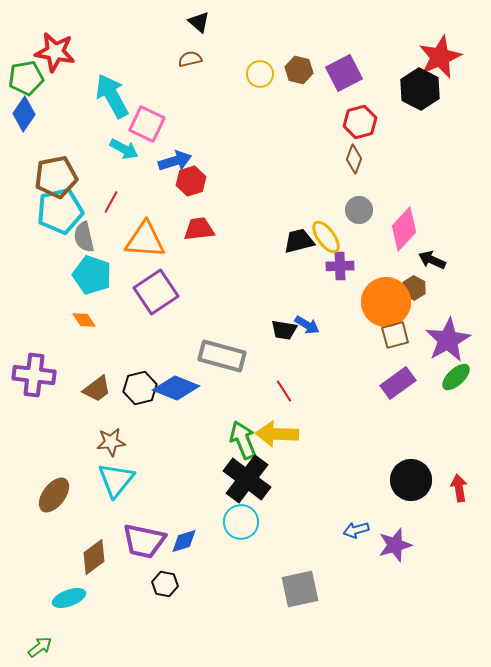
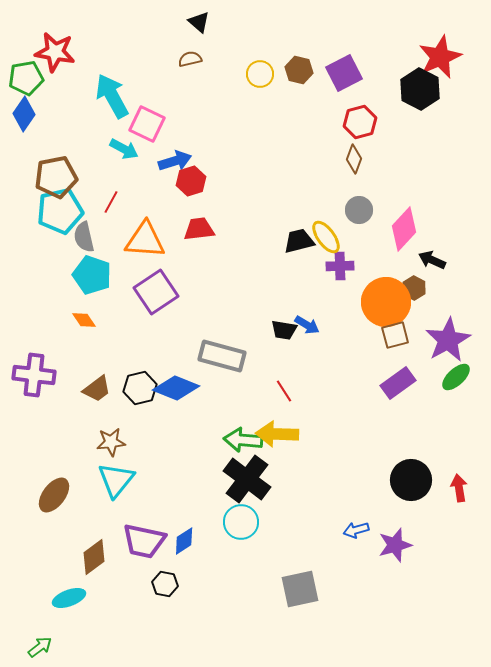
green arrow at (243, 440): rotated 63 degrees counterclockwise
blue diamond at (184, 541): rotated 16 degrees counterclockwise
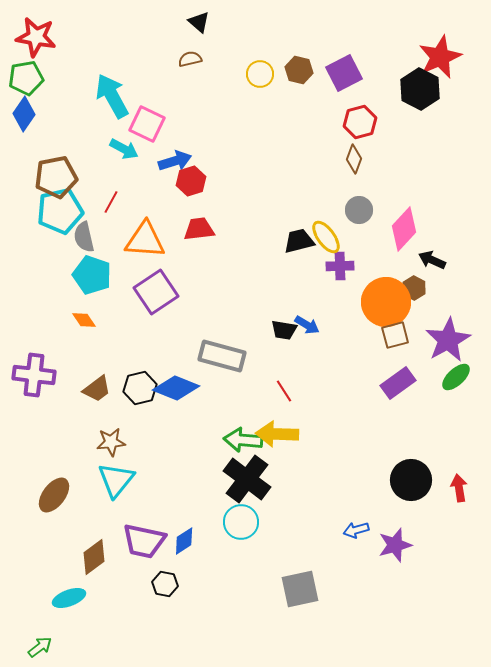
red star at (55, 52): moved 19 px left, 15 px up
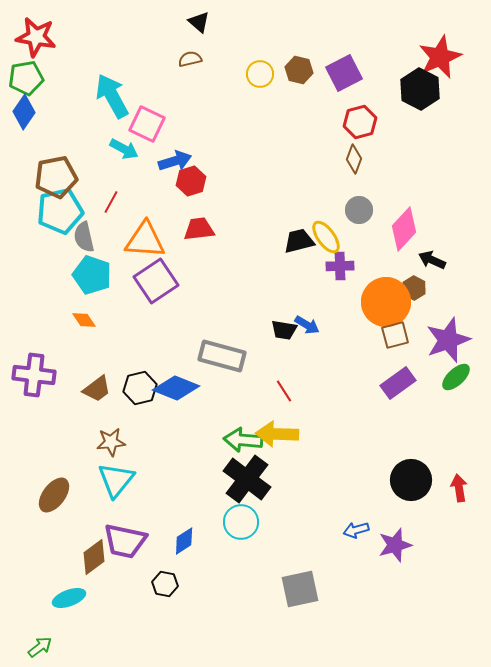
blue diamond at (24, 114): moved 2 px up
purple square at (156, 292): moved 11 px up
purple star at (448, 340): rotated 9 degrees clockwise
purple trapezoid at (144, 541): moved 19 px left
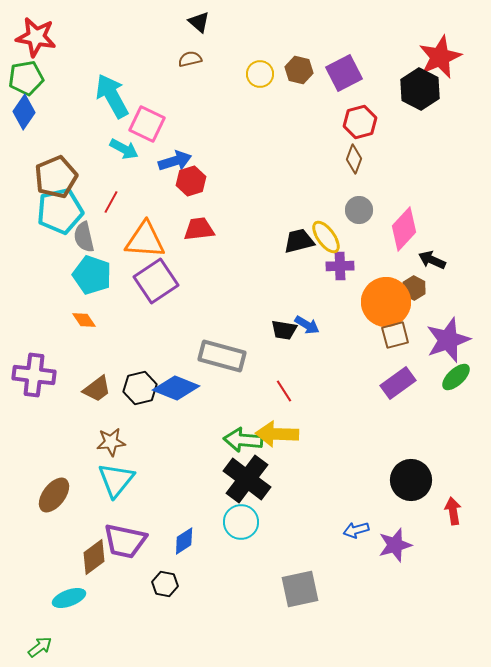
brown pentagon at (56, 177): rotated 12 degrees counterclockwise
red arrow at (459, 488): moved 6 px left, 23 px down
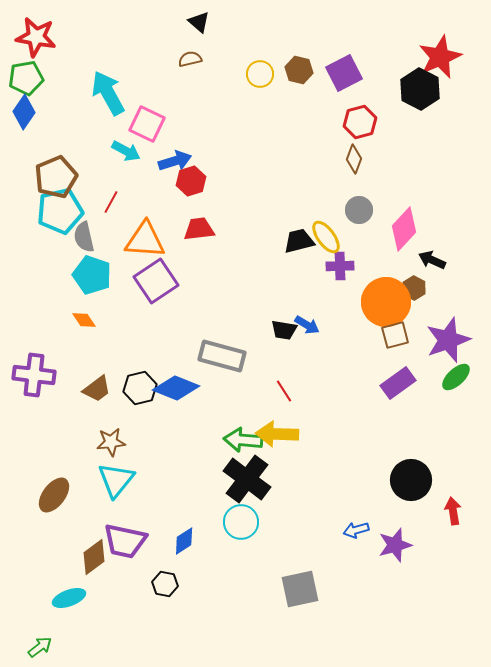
cyan arrow at (112, 96): moved 4 px left, 3 px up
cyan arrow at (124, 149): moved 2 px right, 2 px down
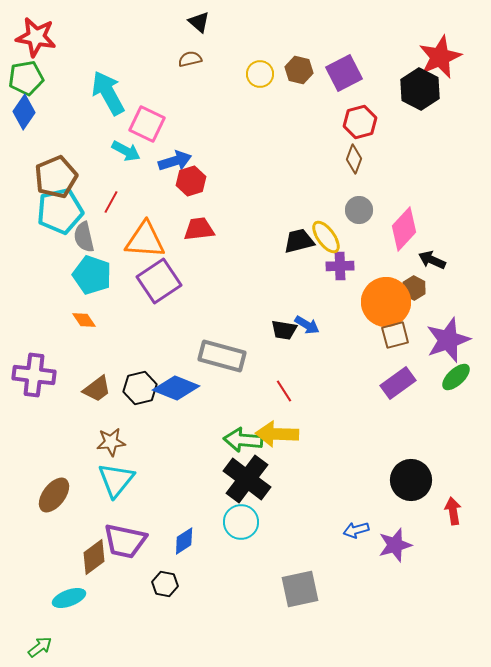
purple square at (156, 281): moved 3 px right
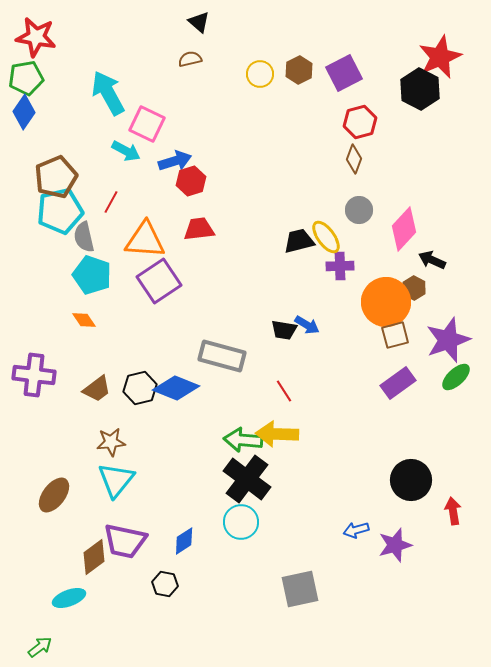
brown hexagon at (299, 70): rotated 20 degrees clockwise
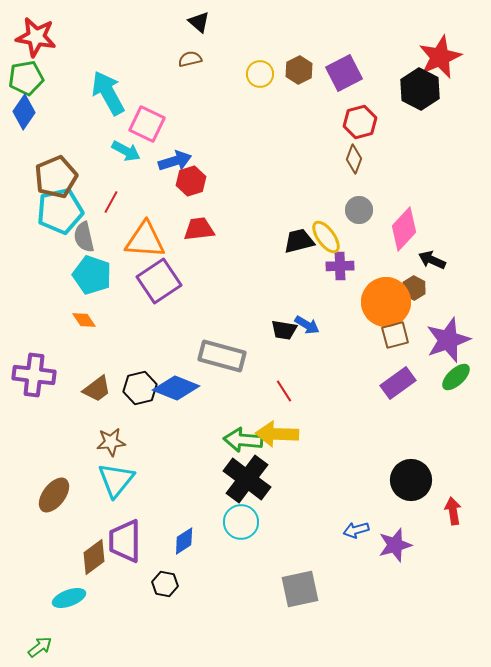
purple trapezoid at (125, 541): rotated 78 degrees clockwise
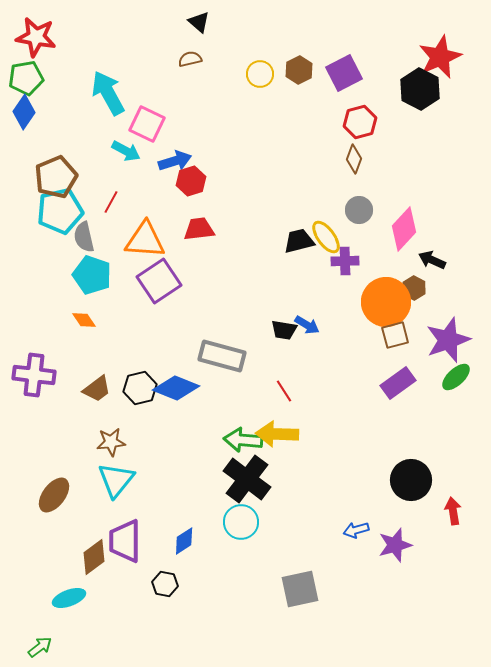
purple cross at (340, 266): moved 5 px right, 5 px up
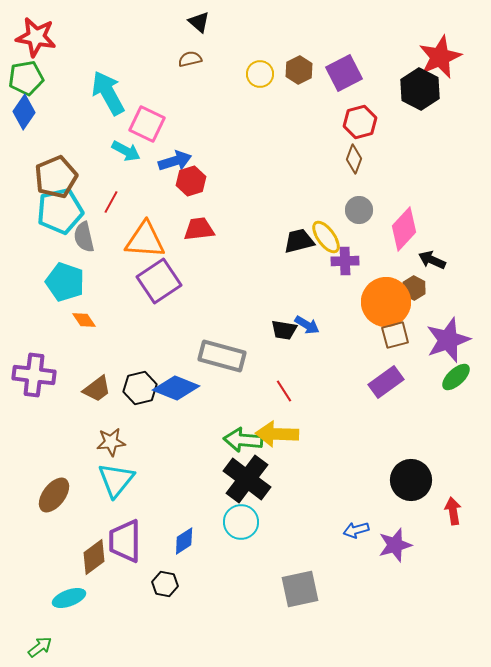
cyan pentagon at (92, 275): moved 27 px left, 7 px down
purple rectangle at (398, 383): moved 12 px left, 1 px up
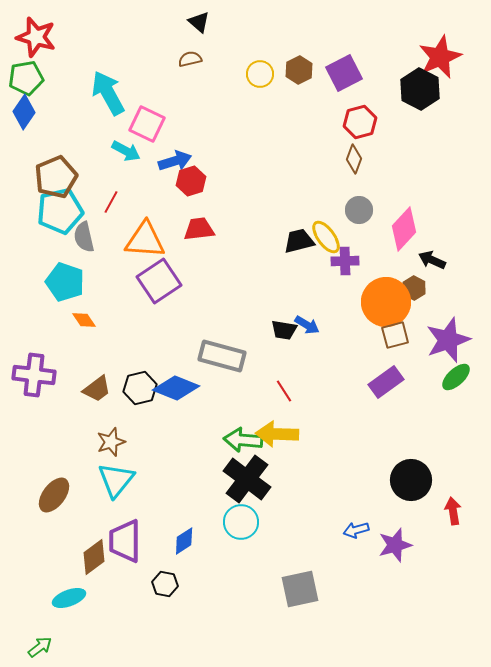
red star at (36, 37): rotated 6 degrees clockwise
brown star at (111, 442): rotated 12 degrees counterclockwise
